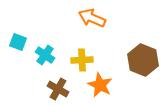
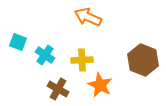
orange arrow: moved 4 px left, 1 px up
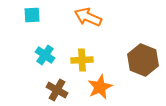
cyan square: moved 14 px right, 27 px up; rotated 24 degrees counterclockwise
orange star: moved 2 px down; rotated 20 degrees clockwise
brown cross: moved 1 px left, 1 px down
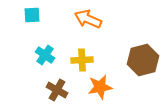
orange arrow: moved 2 px down
brown hexagon: rotated 24 degrees clockwise
orange star: rotated 15 degrees clockwise
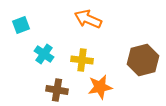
cyan square: moved 11 px left, 10 px down; rotated 18 degrees counterclockwise
cyan cross: moved 1 px left, 1 px up
yellow cross: rotated 10 degrees clockwise
brown cross: rotated 20 degrees counterclockwise
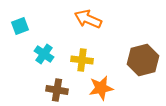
cyan square: moved 1 px left, 1 px down
orange star: moved 1 px right, 1 px down
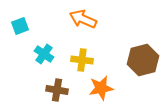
orange arrow: moved 5 px left
